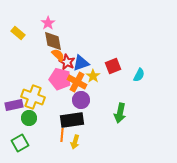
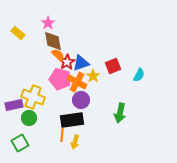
red star: rotated 14 degrees clockwise
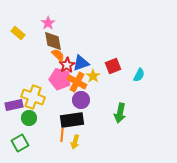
red star: moved 3 px down
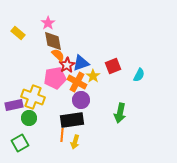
pink pentagon: moved 5 px left, 1 px up; rotated 25 degrees counterclockwise
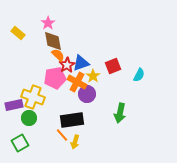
purple circle: moved 6 px right, 6 px up
orange line: rotated 48 degrees counterclockwise
